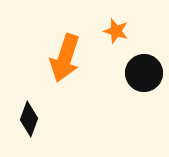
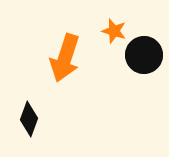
orange star: moved 2 px left
black circle: moved 18 px up
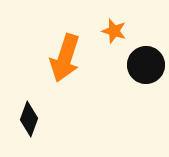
black circle: moved 2 px right, 10 px down
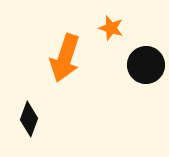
orange star: moved 3 px left, 3 px up
